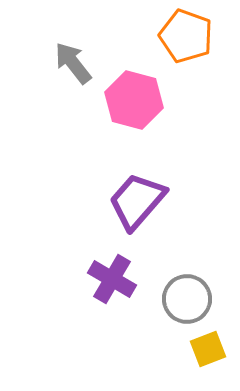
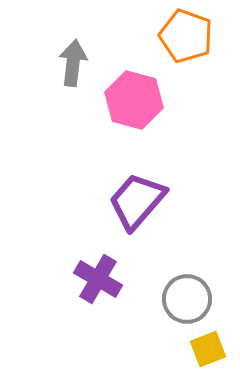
gray arrow: rotated 45 degrees clockwise
purple cross: moved 14 px left
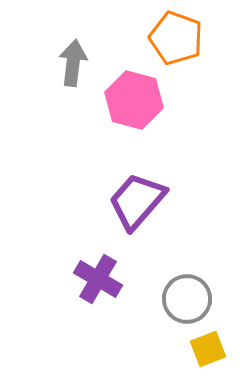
orange pentagon: moved 10 px left, 2 px down
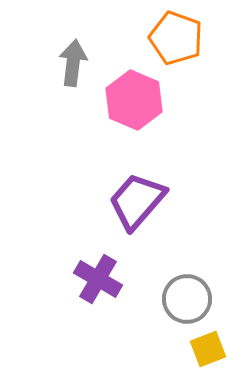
pink hexagon: rotated 8 degrees clockwise
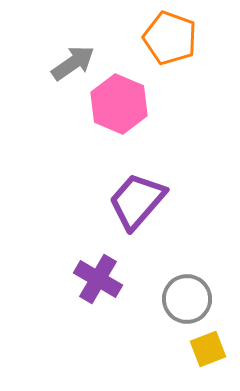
orange pentagon: moved 6 px left
gray arrow: rotated 48 degrees clockwise
pink hexagon: moved 15 px left, 4 px down
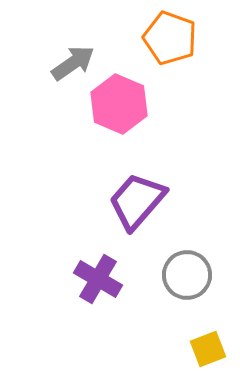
gray circle: moved 24 px up
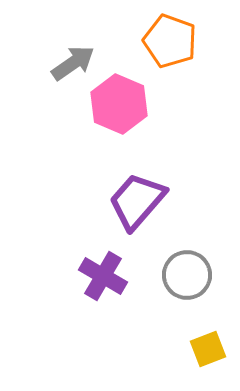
orange pentagon: moved 3 px down
purple cross: moved 5 px right, 3 px up
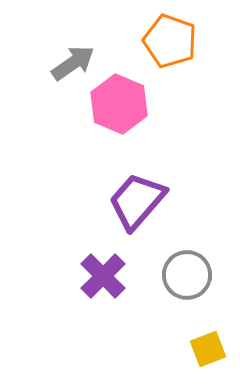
purple cross: rotated 15 degrees clockwise
